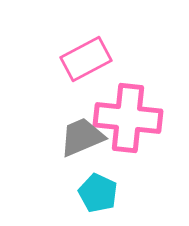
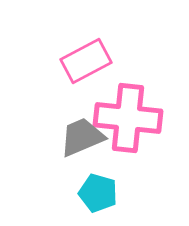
pink rectangle: moved 2 px down
cyan pentagon: rotated 9 degrees counterclockwise
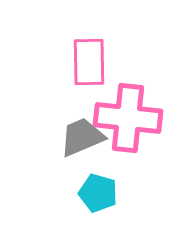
pink rectangle: moved 3 px right, 1 px down; rotated 63 degrees counterclockwise
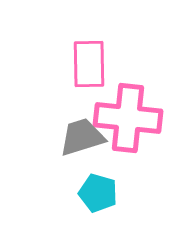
pink rectangle: moved 2 px down
gray trapezoid: rotated 6 degrees clockwise
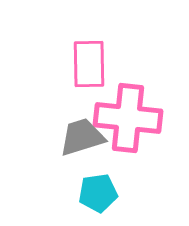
cyan pentagon: rotated 24 degrees counterclockwise
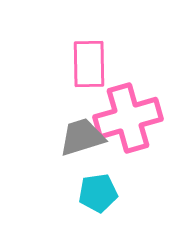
pink cross: rotated 22 degrees counterclockwise
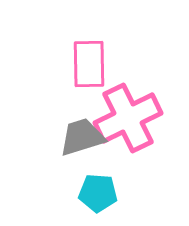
pink cross: rotated 10 degrees counterclockwise
cyan pentagon: rotated 12 degrees clockwise
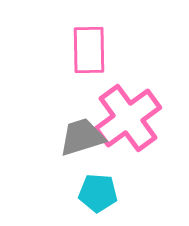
pink rectangle: moved 14 px up
pink cross: rotated 10 degrees counterclockwise
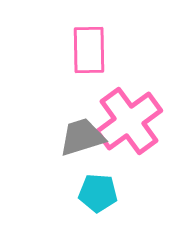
pink cross: moved 1 px right, 3 px down
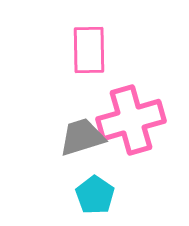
pink cross: moved 2 px right, 1 px up; rotated 20 degrees clockwise
cyan pentagon: moved 3 px left, 2 px down; rotated 30 degrees clockwise
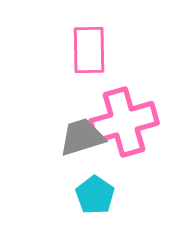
pink cross: moved 7 px left, 2 px down
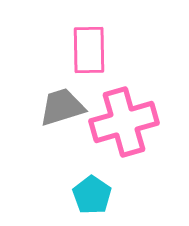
gray trapezoid: moved 20 px left, 30 px up
cyan pentagon: moved 3 px left
